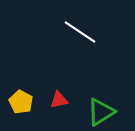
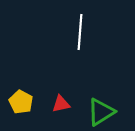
white line: rotated 60 degrees clockwise
red triangle: moved 2 px right, 4 px down
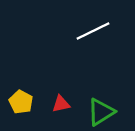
white line: moved 13 px right, 1 px up; rotated 60 degrees clockwise
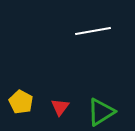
white line: rotated 16 degrees clockwise
red triangle: moved 1 px left, 3 px down; rotated 42 degrees counterclockwise
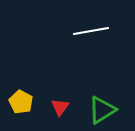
white line: moved 2 px left
green triangle: moved 1 px right, 2 px up
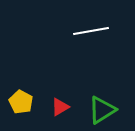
red triangle: rotated 24 degrees clockwise
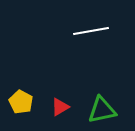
green triangle: rotated 20 degrees clockwise
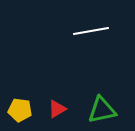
yellow pentagon: moved 1 px left, 8 px down; rotated 20 degrees counterclockwise
red triangle: moved 3 px left, 2 px down
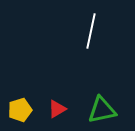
white line: rotated 68 degrees counterclockwise
yellow pentagon: rotated 25 degrees counterclockwise
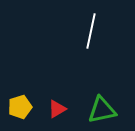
yellow pentagon: moved 3 px up
